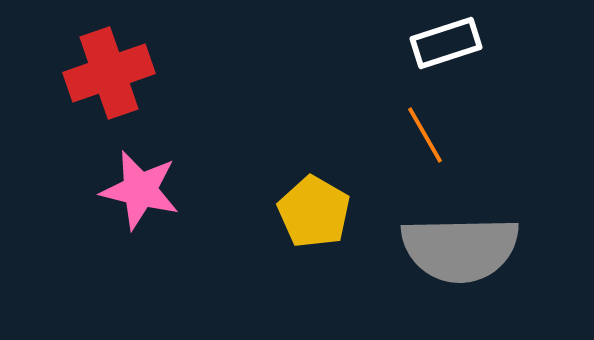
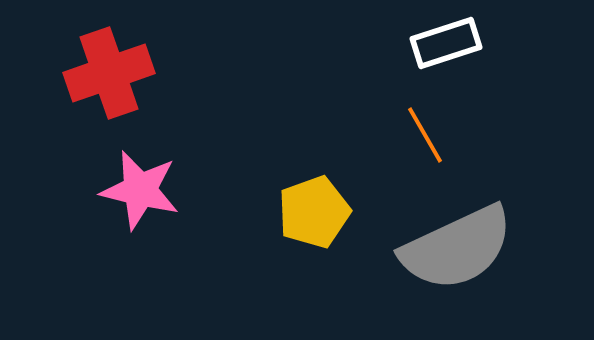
yellow pentagon: rotated 22 degrees clockwise
gray semicircle: moved 3 px left, 1 px up; rotated 24 degrees counterclockwise
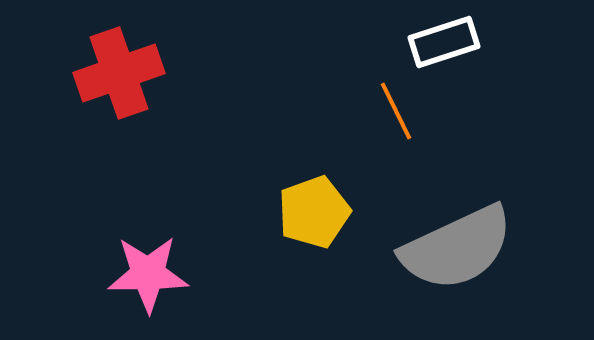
white rectangle: moved 2 px left, 1 px up
red cross: moved 10 px right
orange line: moved 29 px left, 24 px up; rotated 4 degrees clockwise
pink star: moved 8 px right, 84 px down; rotated 14 degrees counterclockwise
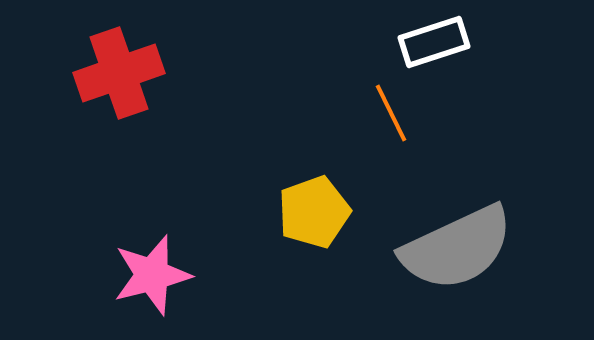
white rectangle: moved 10 px left
orange line: moved 5 px left, 2 px down
pink star: moved 4 px right, 1 px down; rotated 14 degrees counterclockwise
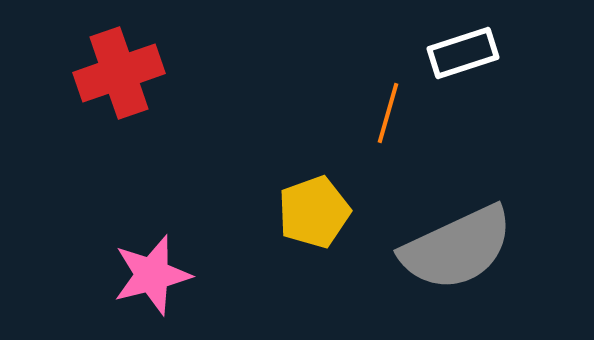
white rectangle: moved 29 px right, 11 px down
orange line: moved 3 px left; rotated 42 degrees clockwise
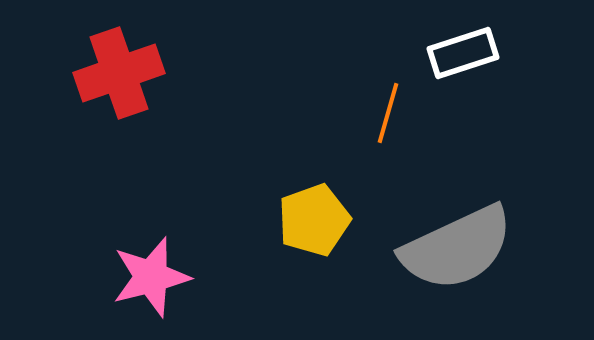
yellow pentagon: moved 8 px down
pink star: moved 1 px left, 2 px down
